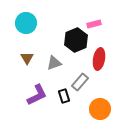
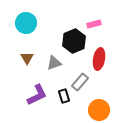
black hexagon: moved 2 px left, 1 px down
orange circle: moved 1 px left, 1 px down
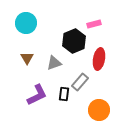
black rectangle: moved 2 px up; rotated 24 degrees clockwise
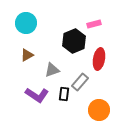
brown triangle: moved 3 px up; rotated 32 degrees clockwise
gray triangle: moved 2 px left, 7 px down
purple L-shape: rotated 60 degrees clockwise
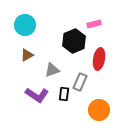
cyan circle: moved 1 px left, 2 px down
gray rectangle: rotated 18 degrees counterclockwise
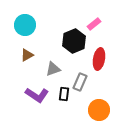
pink rectangle: rotated 24 degrees counterclockwise
gray triangle: moved 1 px right, 1 px up
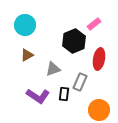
purple L-shape: moved 1 px right, 1 px down
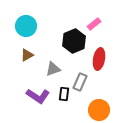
cyan circle: moved 1 px right, 1 px down
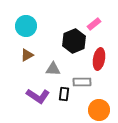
gray triangle: rotated 21 degrees clockwise
gray rectangle: moved 2 px right; rotated 66 degrees clockwise
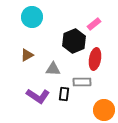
cyan circle: moved 6 px right, 9 px up
red ellipse: moved 4 px left
orange circle: moved 5 px right
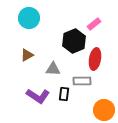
cyan circle: moved 3 px left, 1 px down
gray rectangle: moved 1 px up
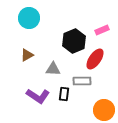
pink rectangle: moved 8 px right, 6 px down; rotated 16 degrees clockwise
red ellipse: rotated 25 degrees clockwise
